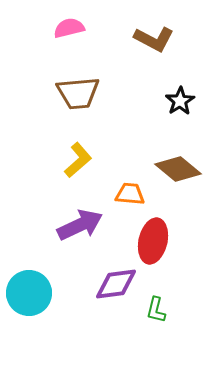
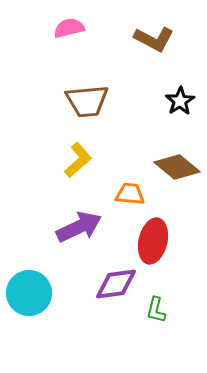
brown trapezoid: moved 9 px right, 8 px down
brown diamond: moved 1 px left, 2 px up
purple arrow: moved 1 px left, 2 px down
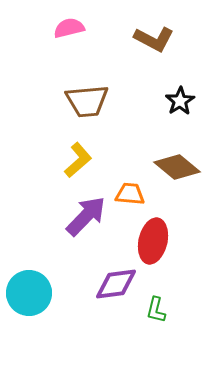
purple arrow: moved 7 px right, 11 px up; rotated 21 degrees counterclockwise
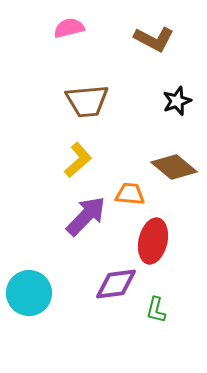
black star: moved 3 px left; rotated 12 degrees clockwise
brown diamond: moved 3 px left
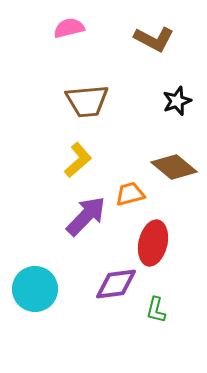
orange trapezoid: rotated 20 degrees counterclockwise
red ellipse: moved 2 px down
cyan circle: moved 6 px right, 4 px up
